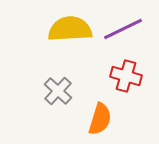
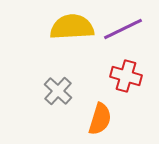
yellow semicircle: moved 2 px right, 2 px up
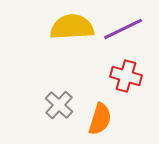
gray cross: moved 1 px right, 14 px down
